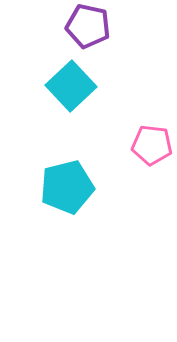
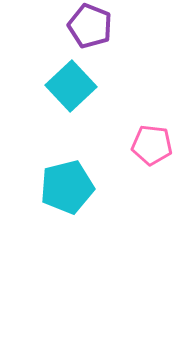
purple pentagon: moved 2 px right; rotated 9 degrees clockwise
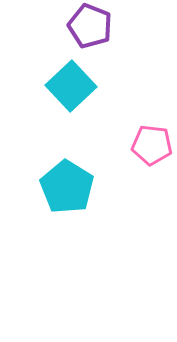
cyan pentagon: rotated 26 degrees counterclockwise
